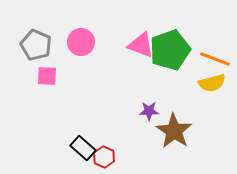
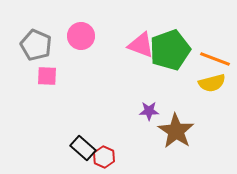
pink circle: moved 6 px up
brown star: moved 2 px right
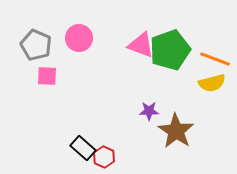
pink circle: moved 2 px left, 2 px down
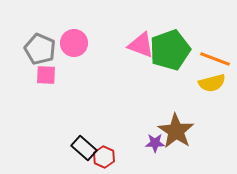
pink circle: moved 5 px left, 5 px down
gray pentagon: moved 4 px right, 4 px down
pink square: moved 1 px left, 1 px up
purple star: moved 6 px right, 32 px down
black rectangle: moved 1 px right
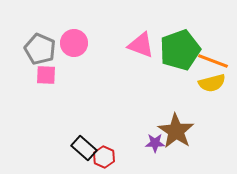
green pentagon: moved 10 px right
orange line: moved 2 px left, 2 px down
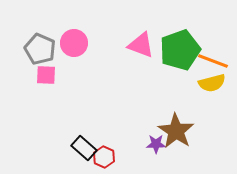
purple star: moved 1 px right, 1 px down
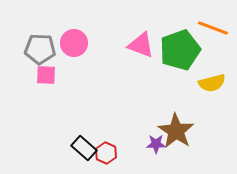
gray pentagon: rotated 20 degrees counterclockwise
orange line: moved 33 px up
red hexagon: moved 2 px right, 4 px up
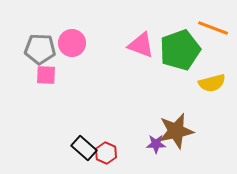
pink circle: moved 2 px left
brown star: rotated 27 degrees clockwise
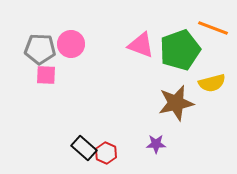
pink circle: moved 1 px left, 1 px down
brown star: moved 28 px up
